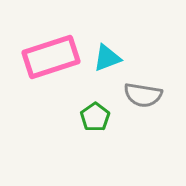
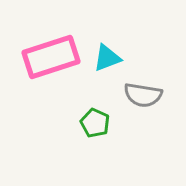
green pentagon: moved 6 px down; rotated 12 degrees counterclockwise
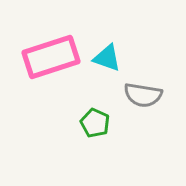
cyan triangle: rotated 40 degrees clockwise
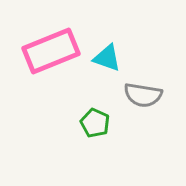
pink rectangle: moved 6 px up; rotated 4 degrees counterclockwise
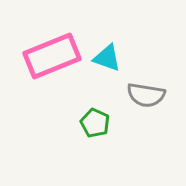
pink rectangle: moved 1 px right, 5 px down
gray semicircle: moved 3 px right
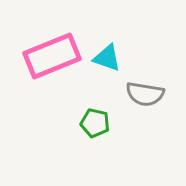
gray semicircle: moved 1 px left, 1 px up
green pentagon: rotated 12 degrees counterclockwise
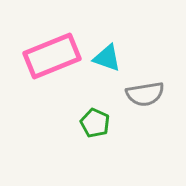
gray semicircle: rotated 18 degrees counterclockwise
green pentagon: rotated 12 degrees clockwise
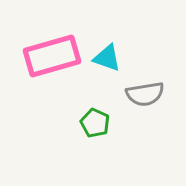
pink rectangle: rotated 6 degrees clockwise
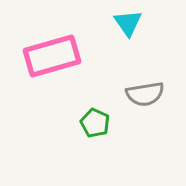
cyan triangle: moved 21 px right, 35 px up; rotated 36 degrees clockwise
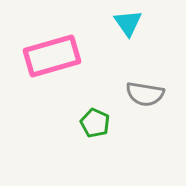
gray semicircle: rotated 18 degrees clockwise
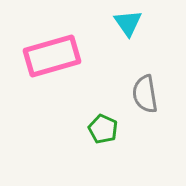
gray semicircle: rotated 72 degrees clockwise
green pentagon: moved 8 px right, 6 px down
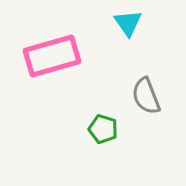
gray semicircle: moved 1 px right, 2 px down; rotated 12 degrees counterclockwise
green pentagon: rotated 8 degrees counterclockwise
